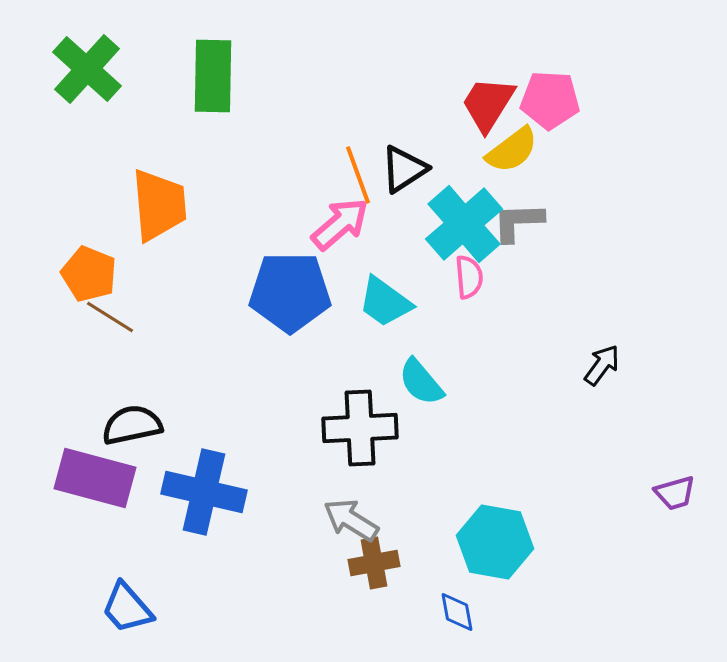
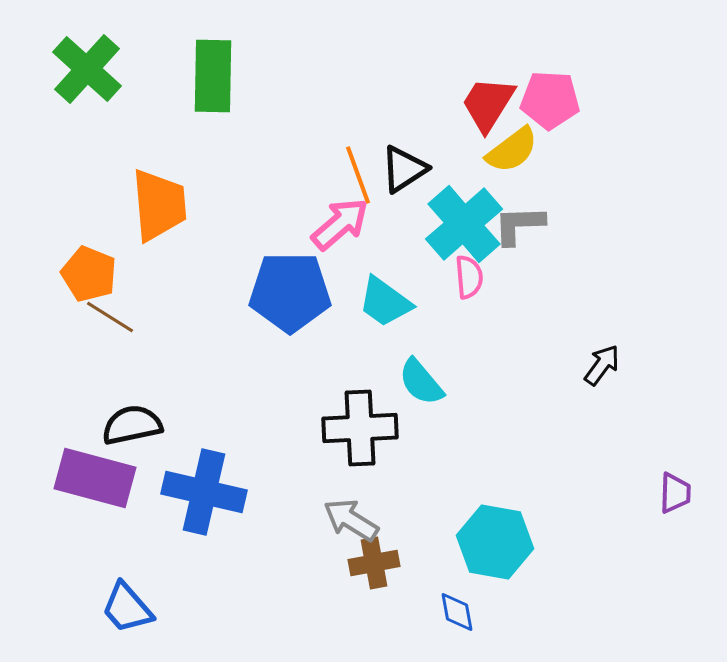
gray L-shape: moved 1 px right, 3 px down
purple trapezoid: rotated 72 degrees counterclockwise
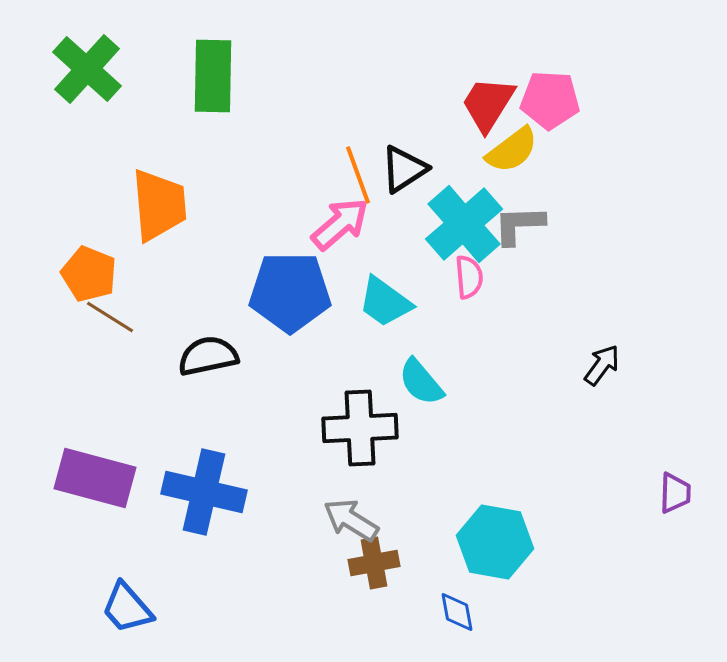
black semicircle: moved 76 px right, 69 px up
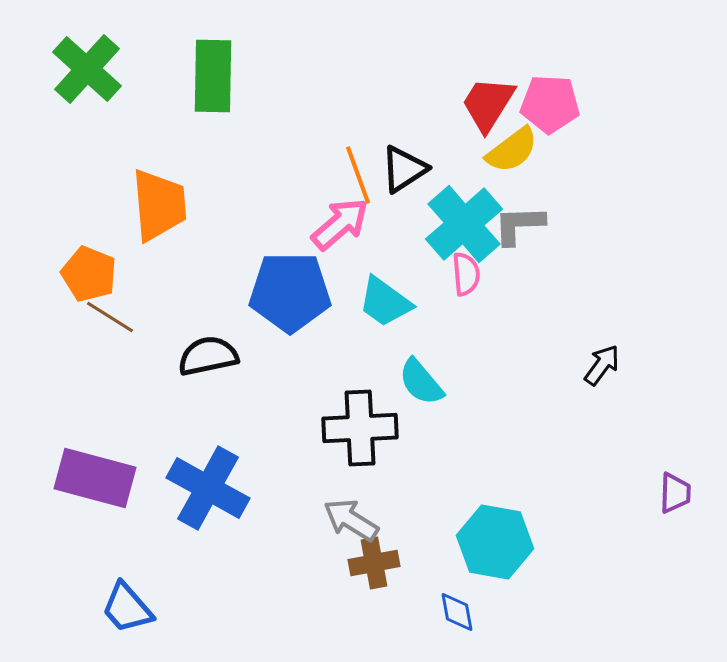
pink pentagon: moved 4 px down
pink semicircle: moved 3 px left, 3 px up
blue cross: moved 4 px right, 4 px up; rotated 16 degrees clockwise
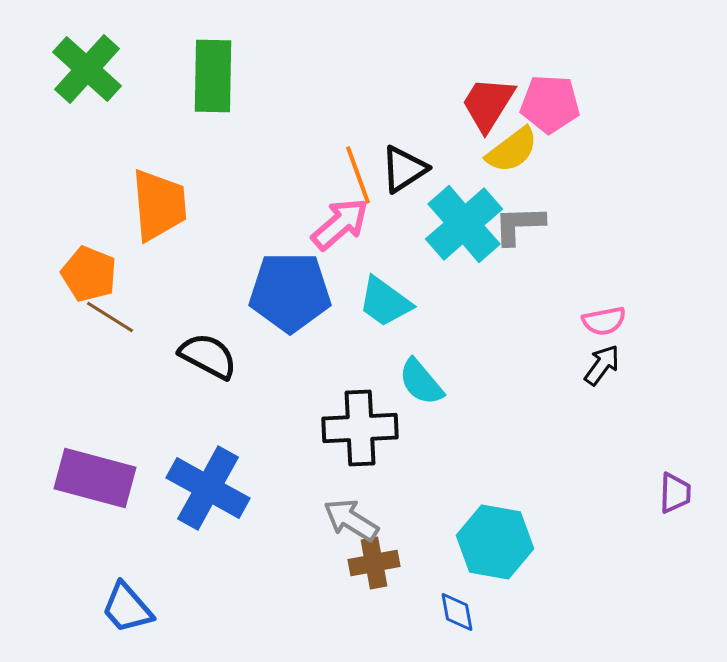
pink semicircle: moved 138 px right, 47 px down; rotated 84 degrees clockwise
black semicircle: rotated 40 degrees clockwise
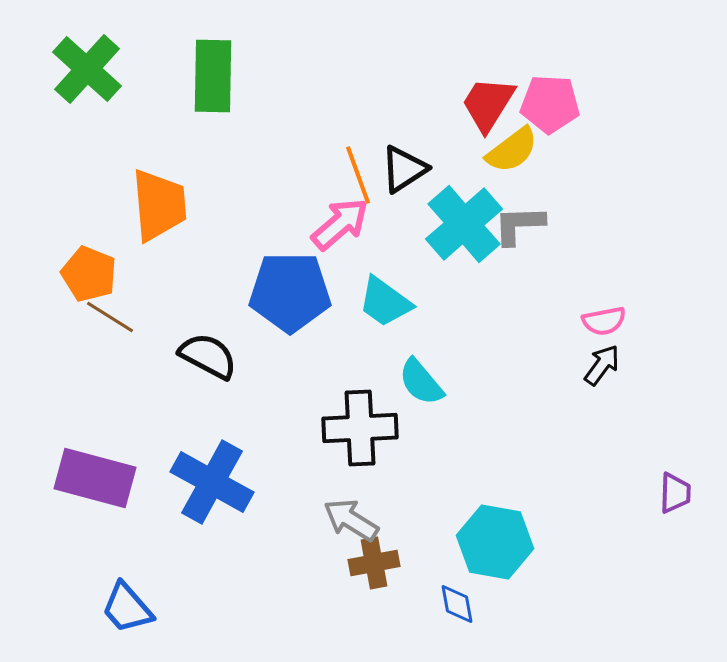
blue cross: moved 4 px right, 6 px up
blue diamond: moved 8 px up
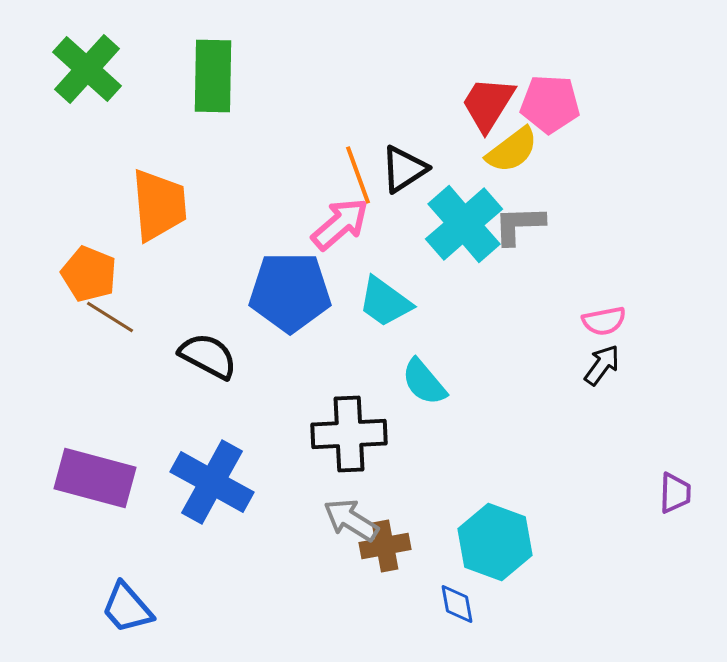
cyan semicircle: moved 3 px right
black cross: moved 11 px left, 6 px down
cyan hexagon: rotated 10 degrees clockwise
brown cross: moved 11 px right, 17 px up
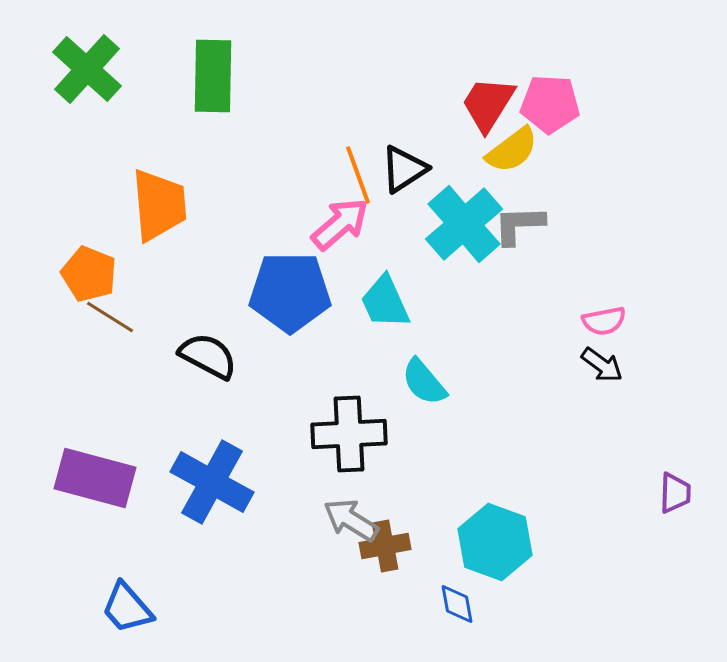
cyan trapezoid: rotated 30 degrees clockwise
black arrow: rotated 90 degrees clockwise
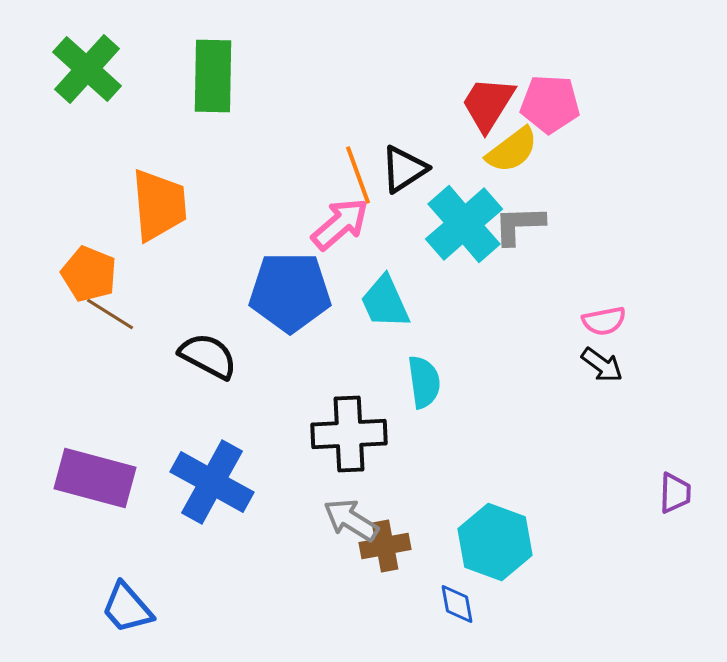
brown line: moved 3 px up
cyan semicircle: rotated 148 degrees counterclockwise
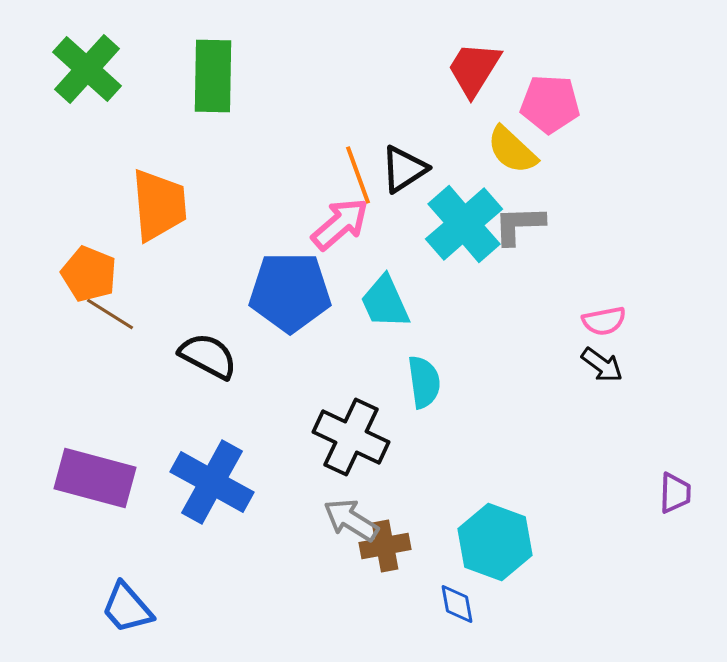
red trapezoid: moved 14 px left, 35 px up
yellow semicircle: rotated 80 degrees clockwise
black cross: moved 2 px right, 3 px down; rotated 28 degrees clockwise
